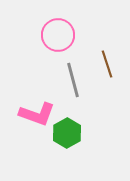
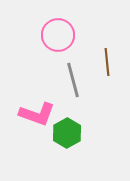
brown line: moved 2 px up; rotated 12 degrees clockwise
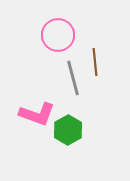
brown line: moved 12 px left
gray line: moved 2 px up
green hexagon: moved 1 px right, 3 px up
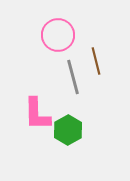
brown line: moved 1 px right, 1 px up; rotated 8 degrees counterclockwise
gray line: moved 1 px up
pink L-shape: rotated 69 degrees clockwise
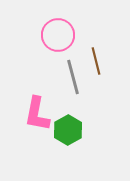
pink L-shape: rotated 12 degrees clockwise
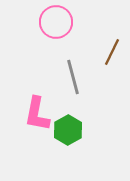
pink circle: moved 2 px left, 13 px up
brown line: moved 16 px right, 9 px up; rotated 40 degrees clockwise
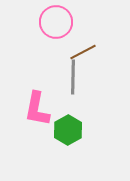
brown line: moved 29 px left; rotated 36 degrees clockwise
gray line: rotated 16 degrees clockwise
pink L-shape: moved 5 px up
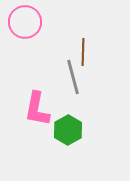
pink circle: moved 31 px left
brown line: rotated 60 degrees counterclockwise
gray line: rotated 16 degrees counterclockwise
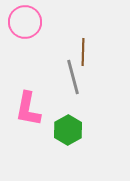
pink L-shape: moved 9 px left
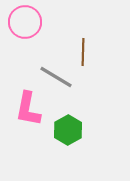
gray line: moved 17 px left; rotated 44 degrees counterclockwise
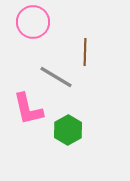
pink circle: moved 8 px right
brown line: moved 2 px right
pink L-shape: rotated 24 degrees counterclockwise
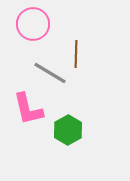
pink circle: moved 2 px down
brown line: moved 9 px left, 2 px down
gray line: moved 6 px left, 4 px up
